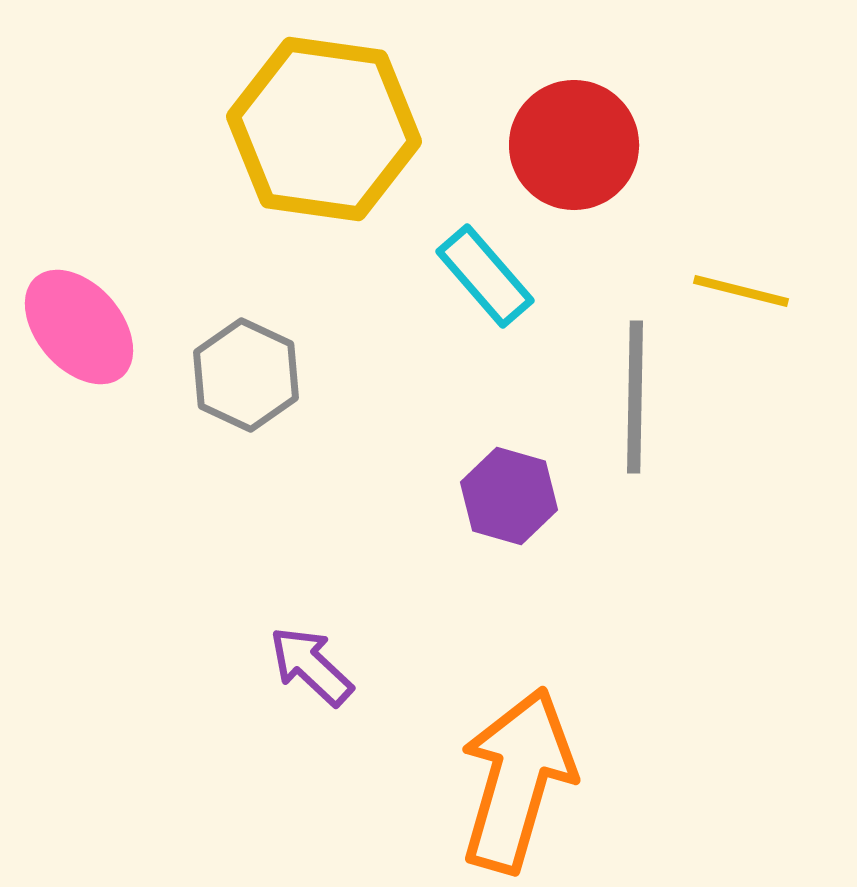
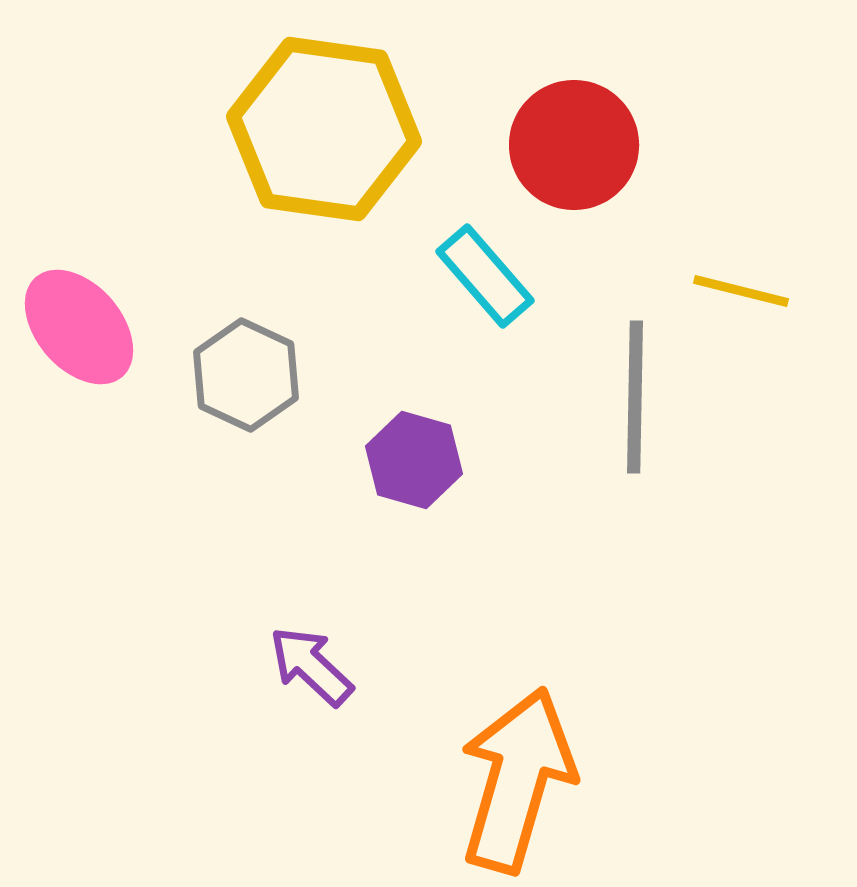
purple hexagon: moved 95 px left, 36 px up
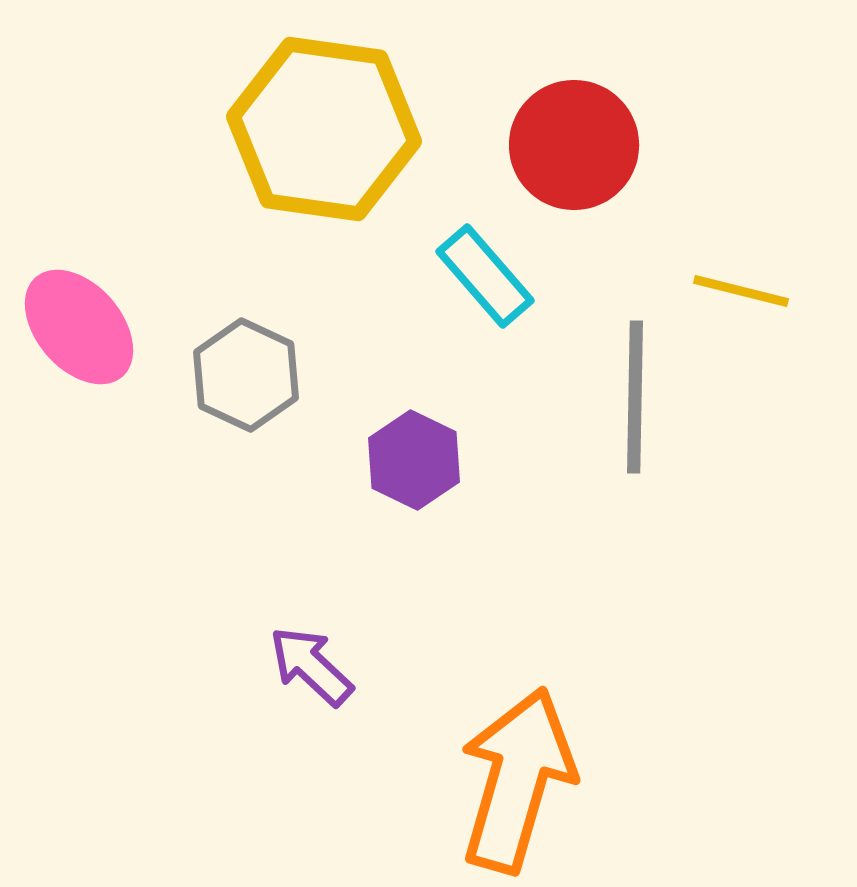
purple hexagon: rotated 10 degrees clockwise
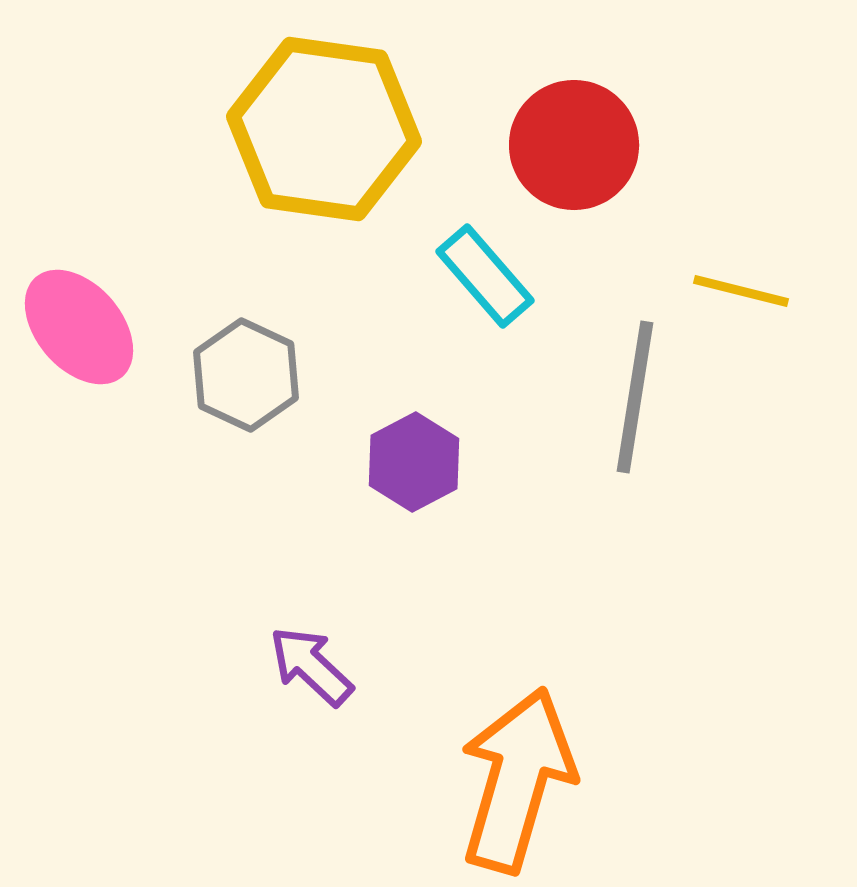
gray line: rotated 8 degrees clockwise
purple hexagon: moved 2 px down; rotated 6 degrees clockwise
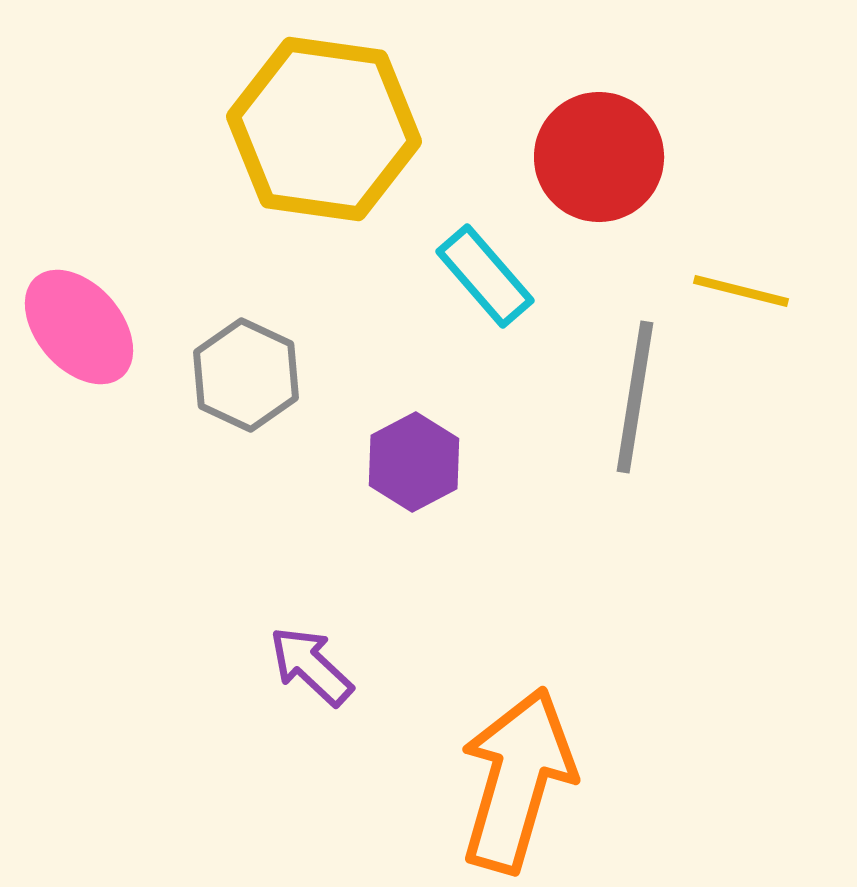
red circle: moved 25 px right, 12 px down
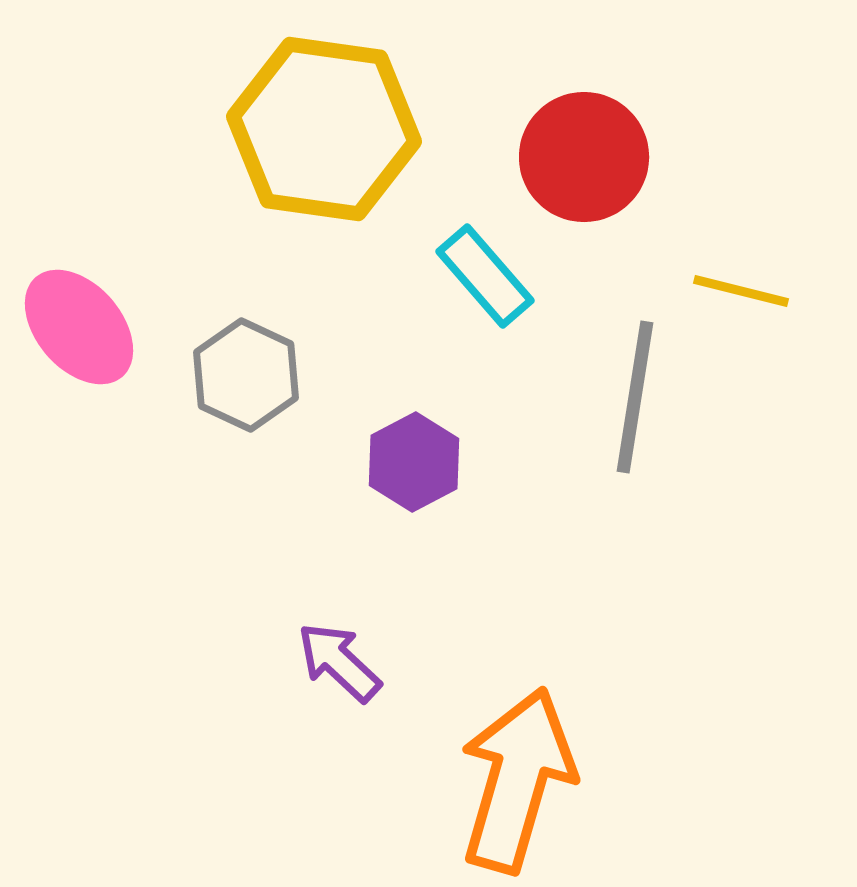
red circle: moved 15 px left
purple arrow: moved 28 px right, 4 px up
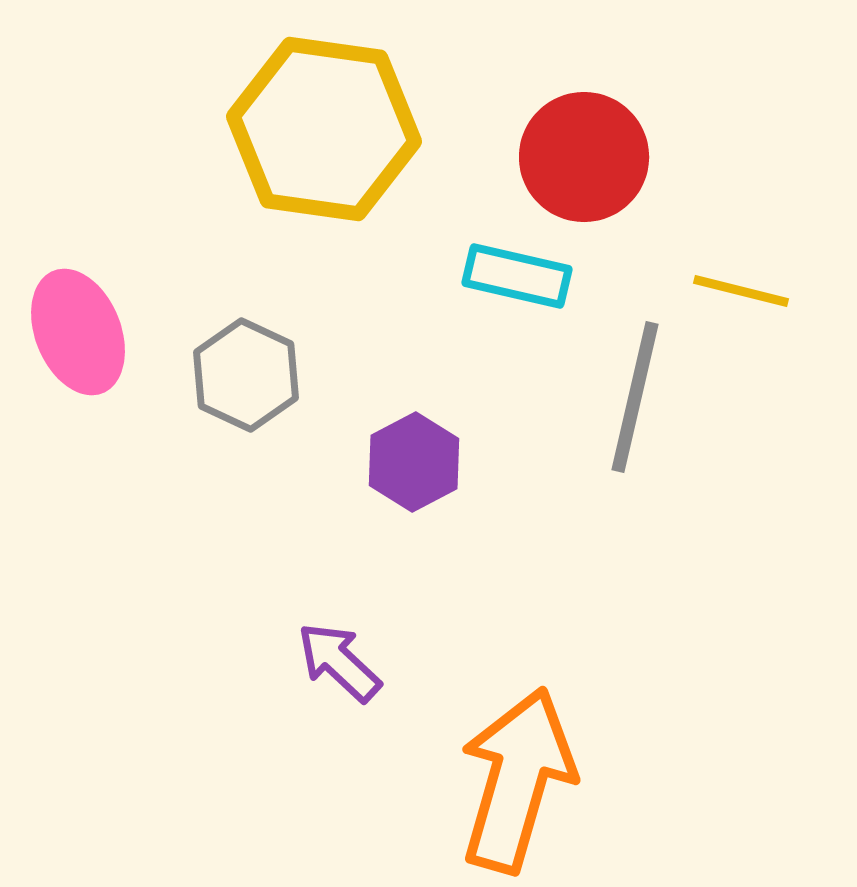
cyan rectangle: moved 32 px right; rotated 36 degrees counterclockwise
pink ellipse: moved 1 px left, 5 px down; rotated 19 degrees clockwise
gray line: rotated 4 degrees clockwise
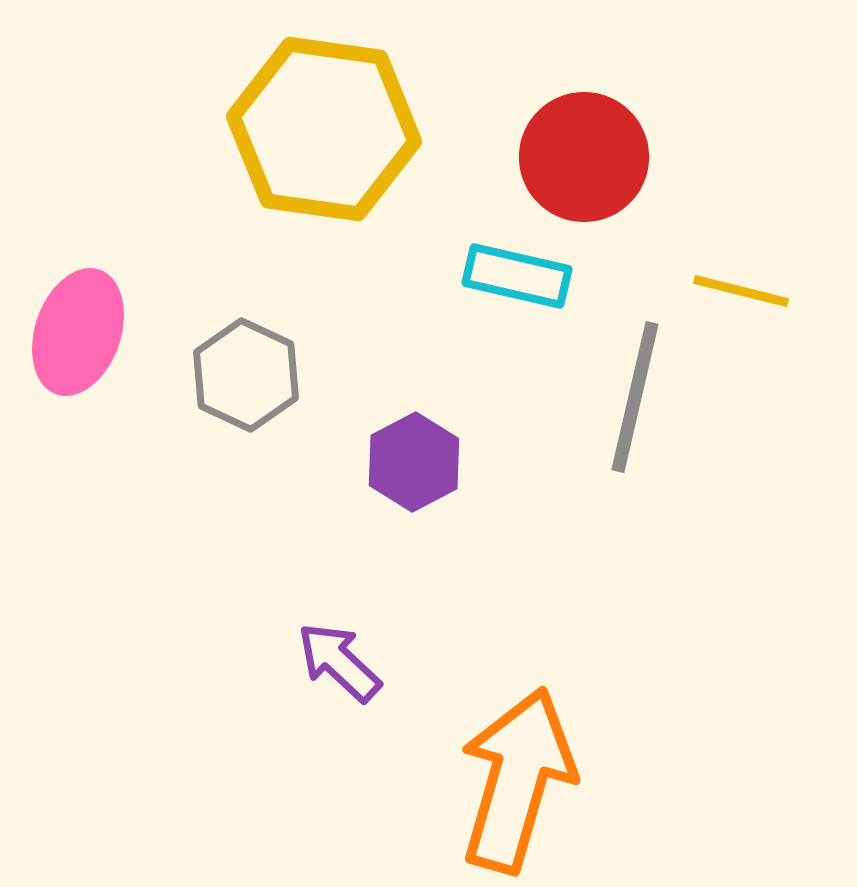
pink ellipse: rotated 41 degrees clockwise
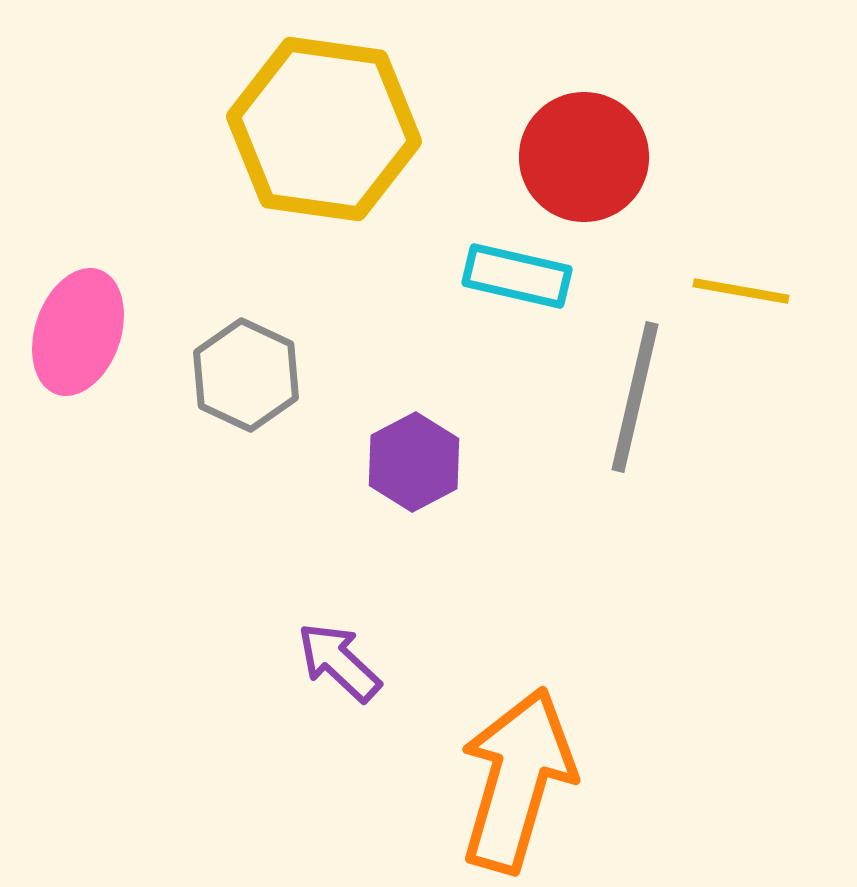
yellow line: rotated 4 degrees counterclockwise
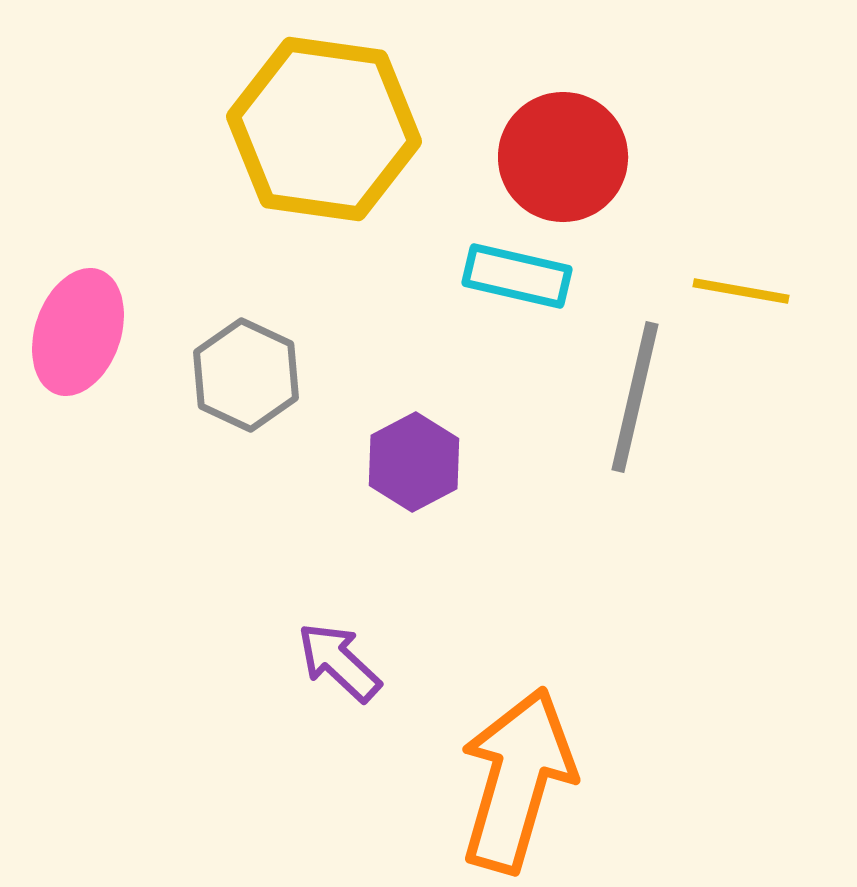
red circle: moved 21 px left
